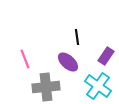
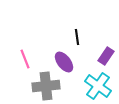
purple ellipse: moved 4 px left; rotated 10 degrees clockwise
gray cross: moved 1 px up
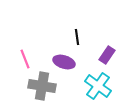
purple rectangle: moved 1 px right, 1 px up
purple ellipse: rotated 35 degrees counterclockwise
gray cross: moved 4 px left; rotated 16 degrees clockwise
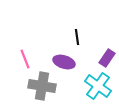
purple rectangle: moved 3 px down
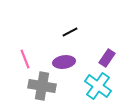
black line: moved 7 px left, 5 px up; rotated 70 degrees clockwise
purple ellipse: rotated 25 degrees counterclockwise
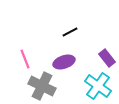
purple rectangle: rotated 72 degrees counterclockwise
purple ellipse: rotated 10 degrees counterclockwise
gray cross: rotated 16 degrees clockwise
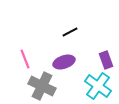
purple rectangle: moved 1 px left, 2 px down; rotated 18 degrees clockwise
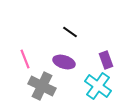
black line: rotated 63 degrees clockwise
purple ellipse: rotated 35 degrees clockwise
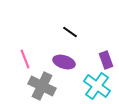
cyan cross: moved 1 px left
